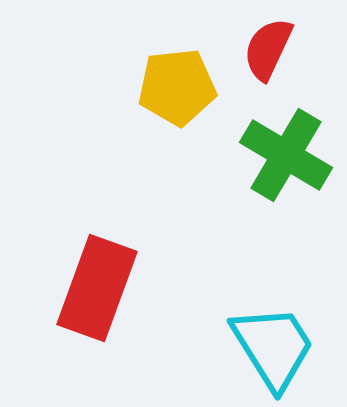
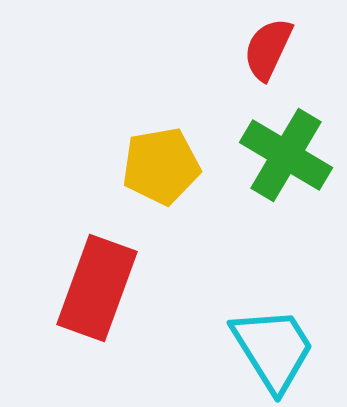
yellow pentagon: moved 16 px left, 79 px down; rotated 4 degrees counterclockwise
cyan trapezoid: moved 2 px down
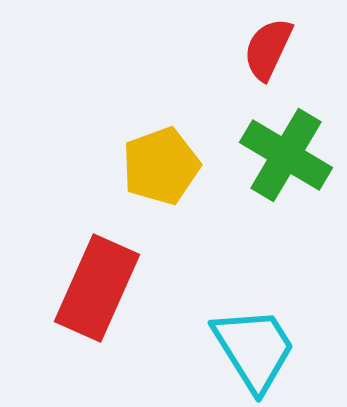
yellow pentagon: rotated 10 degrees counterclockwise
red rectangle: rotated 4 degrees clockwise
cyan trapezoid: moved 19 px left
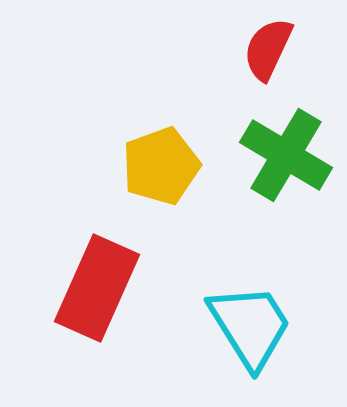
cyan trapezoid: moved 4 px left, 23 px up
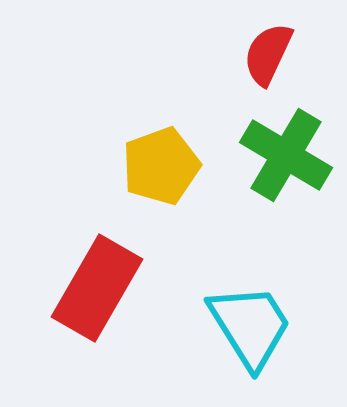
red semicircle: moved 5 px down
red rectangle: rotated 6 degrees clockwise
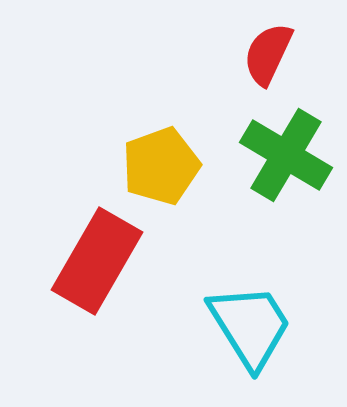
red rectangle: moved 27 px up
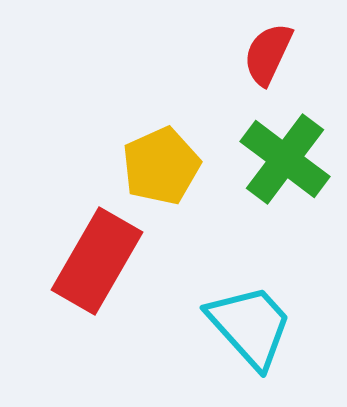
green cross: moved 1 px left, 4 px down; rotated 6 degrees clockwise
yellow pentagon: rotated 4 degrees counterclockwise
cyan trapezoid: rotated 10 degrees counterclockwise
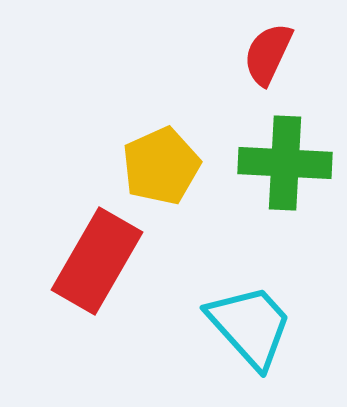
green cross: moved 4 px down; rotated 34 degrees counterclockwise
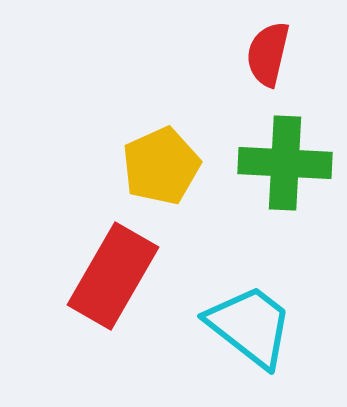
red semicircle: rotated 12 degrees counterclockwise
red rectangle: moved 16 px right, 15 px down
cyan trapezoid: rotated 10 degrees counterclockwise
